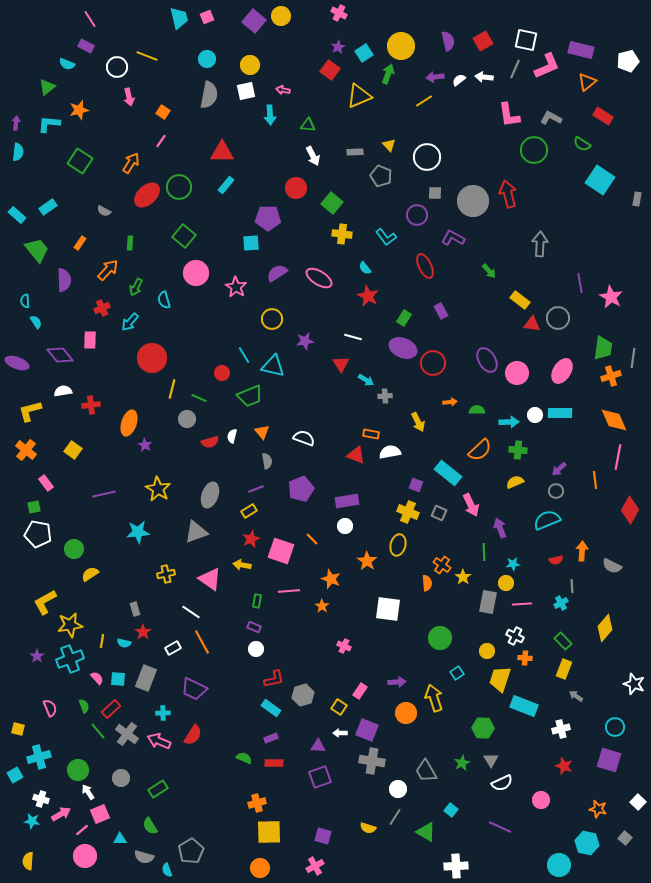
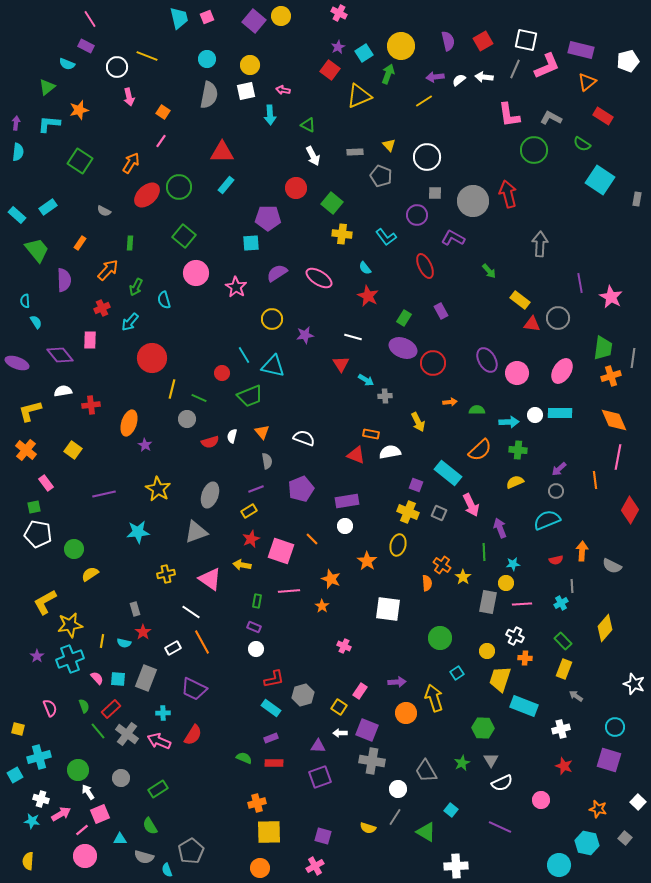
green triangle at (308, 125): rotated 21 degrees clockwise
purple star at (305, 341): moved 6 px up
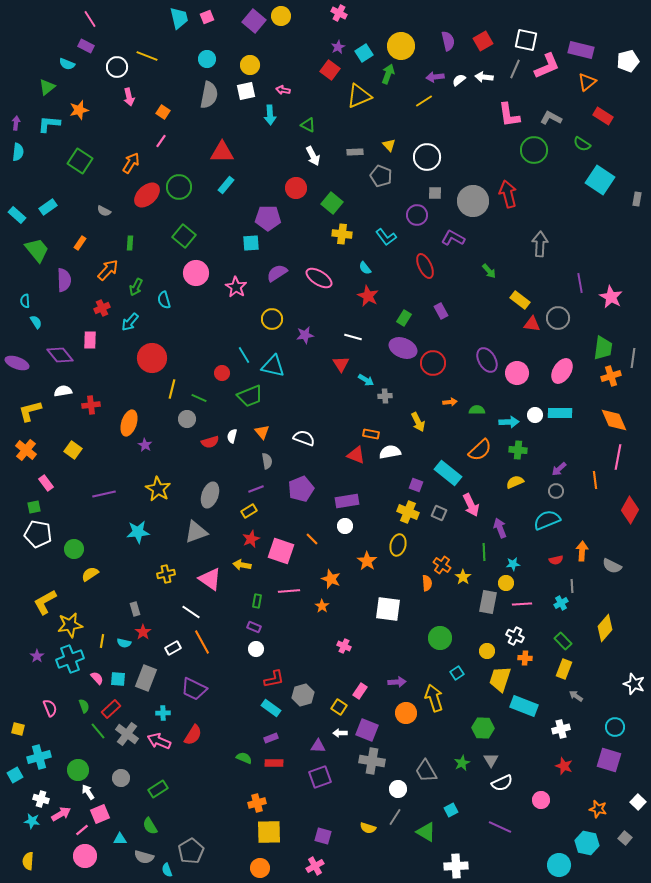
cyan square at (451, 810): rotated 24 degrees clockwise
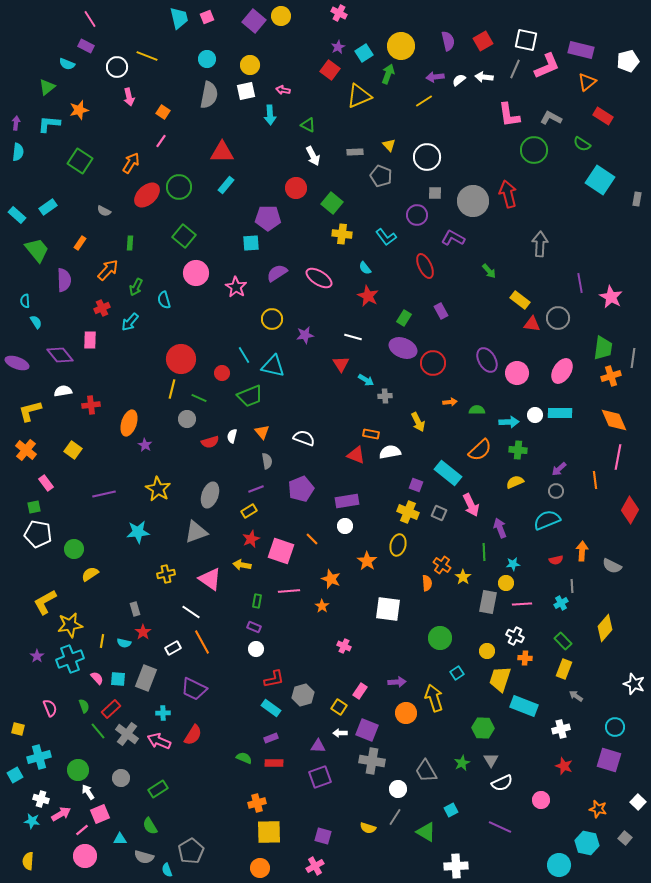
red circle at (152, 358): moved 29 px right, 1 px down
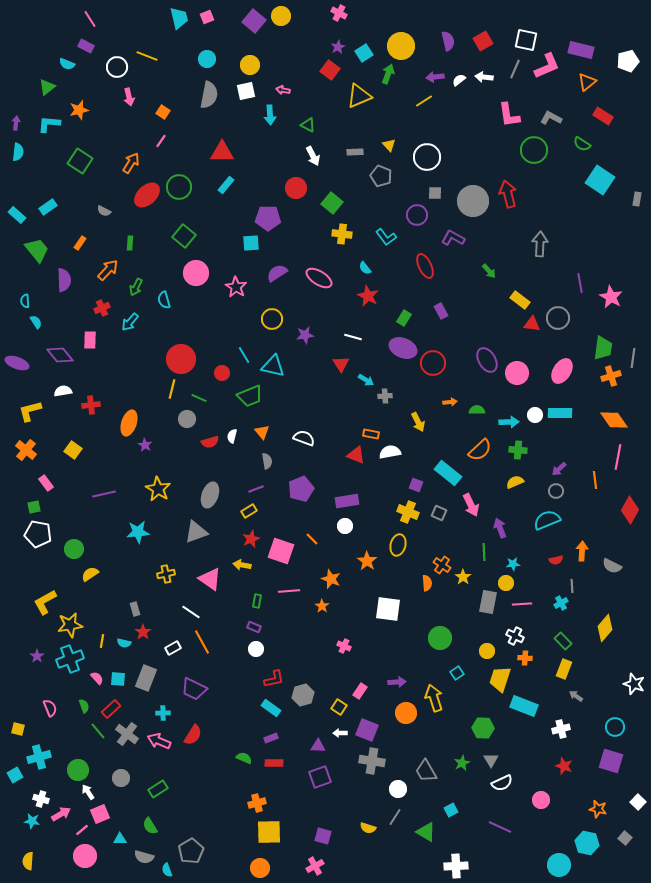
orange diamond at (614, 420): rotated 12 degrees counterclockwise
purple square at (609, 760): moved 2 px right, 1 px down
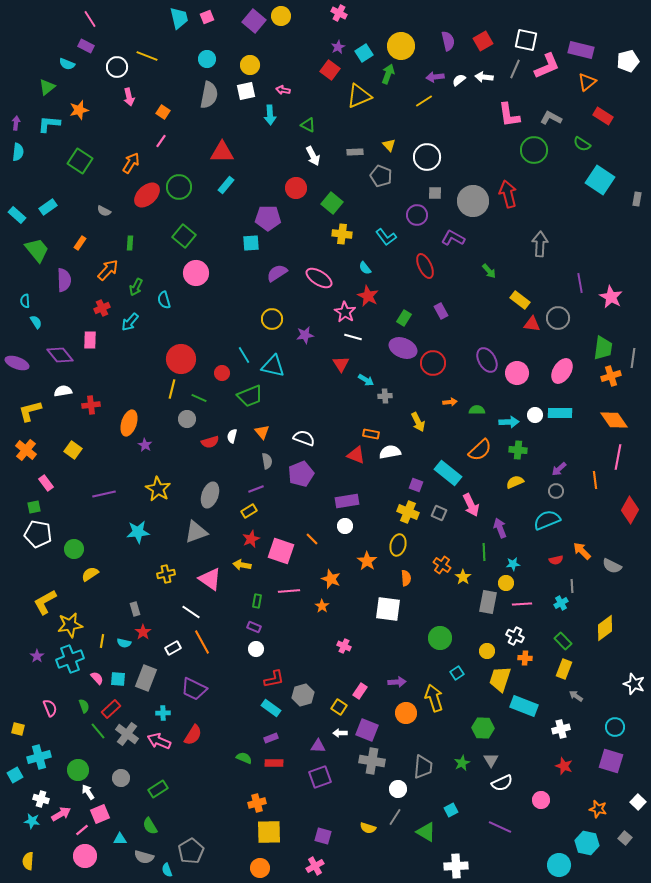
pink star at (236, 287): moved 109 px right, 25 px down
purple pentagon at (301, 489): moved 15 px up
orange arrow at (582, 551): rotated 48 degrees counterclockwise
orange semicircle at (427, 583): moved 21 px left, 5 px up
yellow diamond at (605, 628): rotated 12 degrees clockwise
gray trapezoid at (426, 771): moved 3 px left, 4 px up; rotated 145 degrees counterclockwise
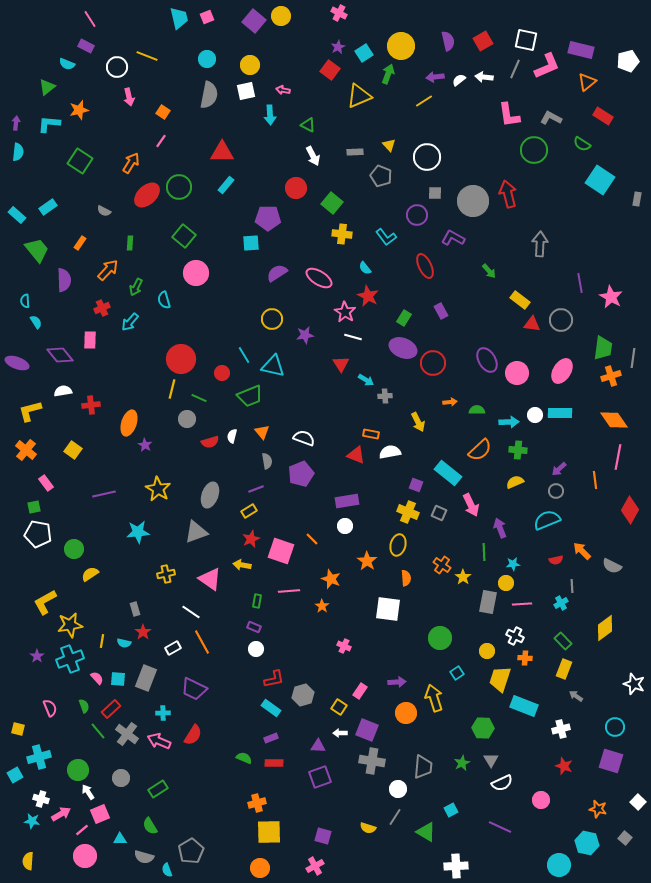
gray circle at (558, 318): moved 3 px right, 2 px down
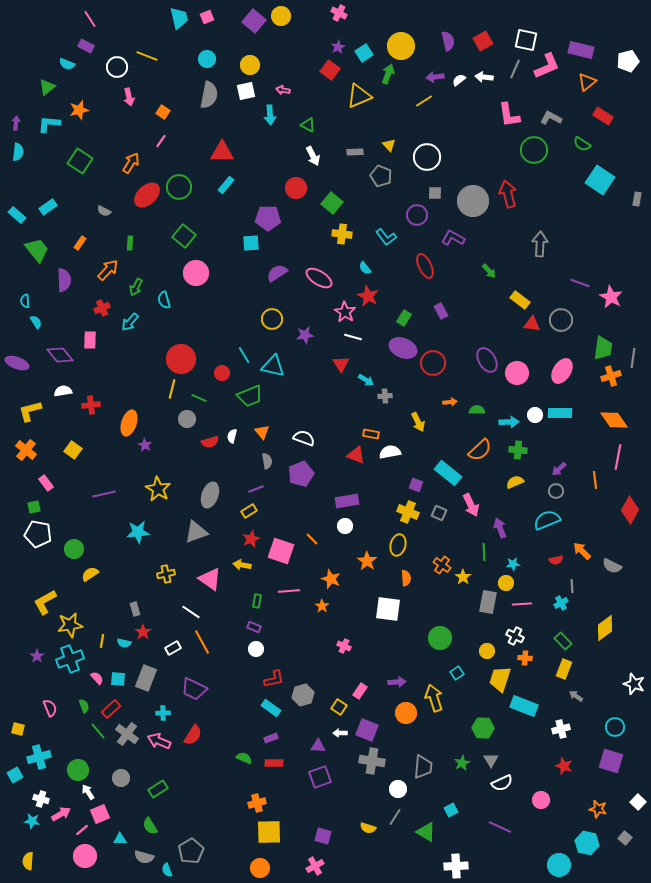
purple line at (580, 283): rotated 60 degrees counterclockwise
